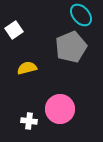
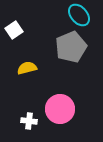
cyan ellipse: moved 2 px left
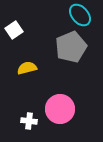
cyan ellipse: moved 1 px right
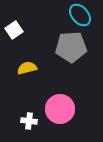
gray pentagon: rotated 20 degrees clockwise
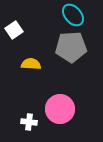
cyan ellipse: moved 7 px left
yellow semicircle: moved 4 px right, 4 px up; rotated 18 degrees clockwise
white cross: moved 1 px down
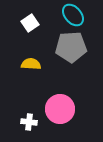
white square: moved 16 px right, 7 px up
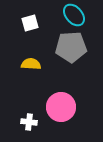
cyan ellipse: moved 1 px right
white square: rotated 18 degrees clockwise
pink circle: moved 1 px right, 2 px up
